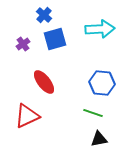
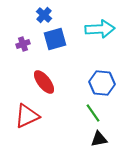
purple cross: rotated 16 degrees clockwise
green line: rotated 36 degrees clockwise
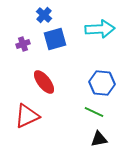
green line: moved 1 px right, 1 px up; rotated 30 degrees counterclockwise
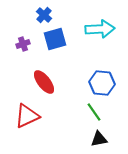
green line: rotated 30 degrees clockwise
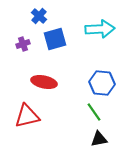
blue cross: moved 5 px left, 1 px down
red ellipse: rotated 40 degrees counterclockwise
red triangle: rotated 12 degrees clockwise
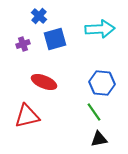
red ellipse: rotated 10 degrees clockwise
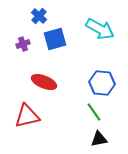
cyan arrow: rotated 32 degrees clockwise
